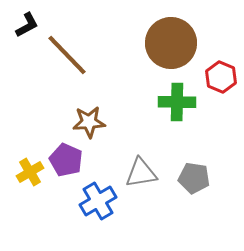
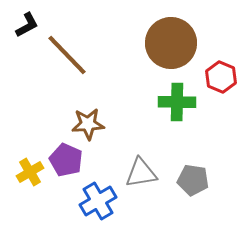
brown star: moved 1 px left, 2 px down
gray pentagon: moved 1 px left, 2 px down
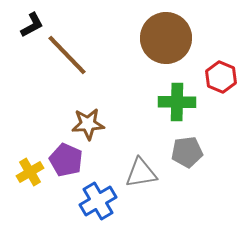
black L-shape: moved 5 px right
brown circle: moved 5 px left, 5 px up
gray pentagon: moved 6 px left, 28 px up; rotated 16 degrees counterclockwise
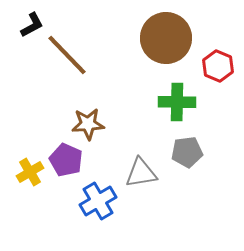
red hexagon: moved 3 px left, 11 px up
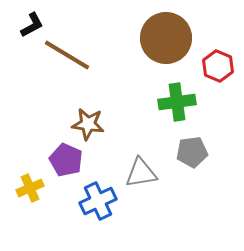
brown line: rotated 15 degrees counterclockwise
green cross: rotated 9 degrees counterclockwise
brown star: rotated 12 degrees clockwise
gray pentagon: moved 5 px right
yellow cross: moved 16 px down; rotated 8 degrees clockwise
blue cross: rotated 6 degrees clockwise
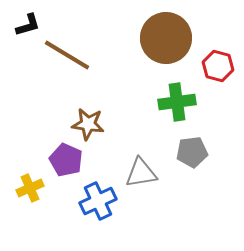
black L-shape: moved 4 px left; rotated 12 degrees clockwise
red hexagon: rotated 8 degrees counterclockwise
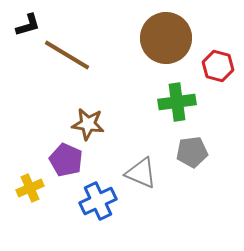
gray triangle: rotated 32 degrees clockwise
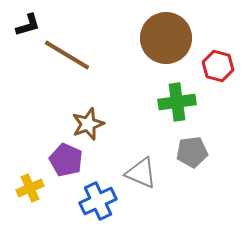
brown star: rotated 28 degrees counterclockwise
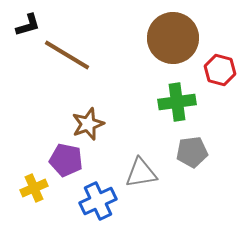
brown circle: moved 7 px right
red hexagon: moved 2 px right, 4 px down
purple pentagon: rotated 12 degrees counterclockwise
gray triangle: rotated 32 degrees counterclockwise
yellow cross: moved 4 px right
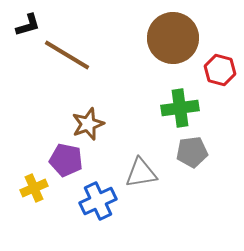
green cross: moved 3 px right, 6 px down
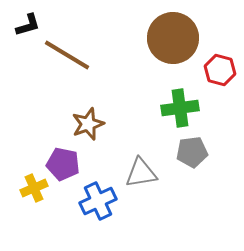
purple pentagon: moved 3 px left, 4 px down
